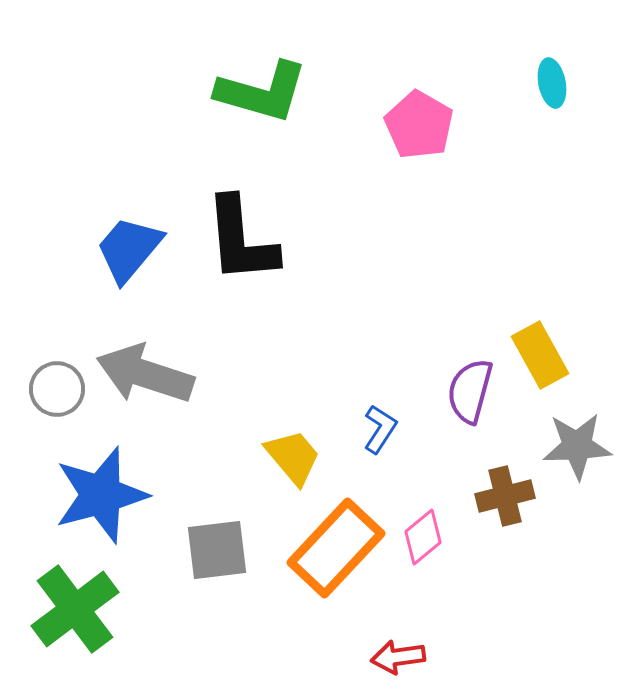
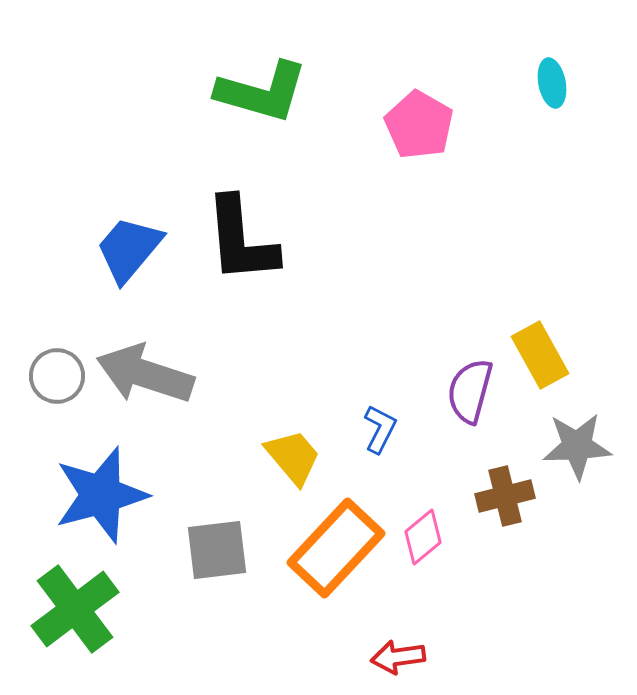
gray circle: moved 13 px up
blue L-shape: rotated 6 degrees counterclockwise
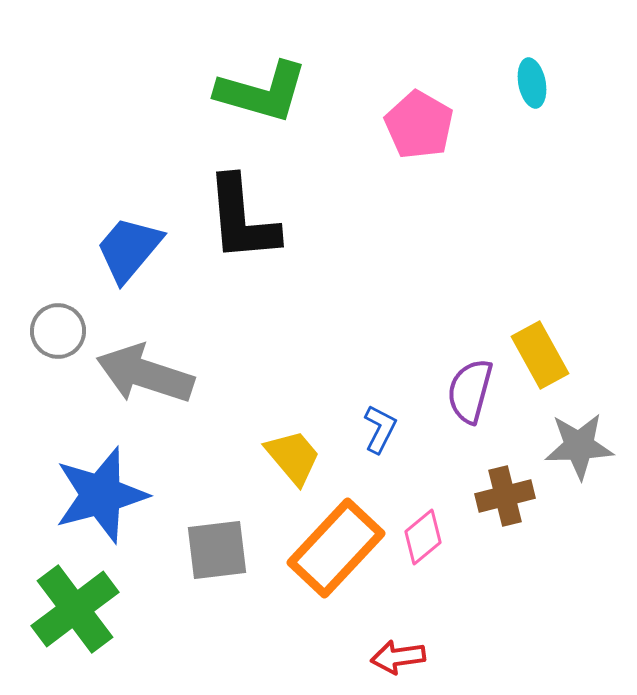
cyan ellipse: moved 20 px left
black L-shape: moved 1 px right, 21 px up
gray circle: moved 1 px right, 45 px up
gray star: moved 2 px right
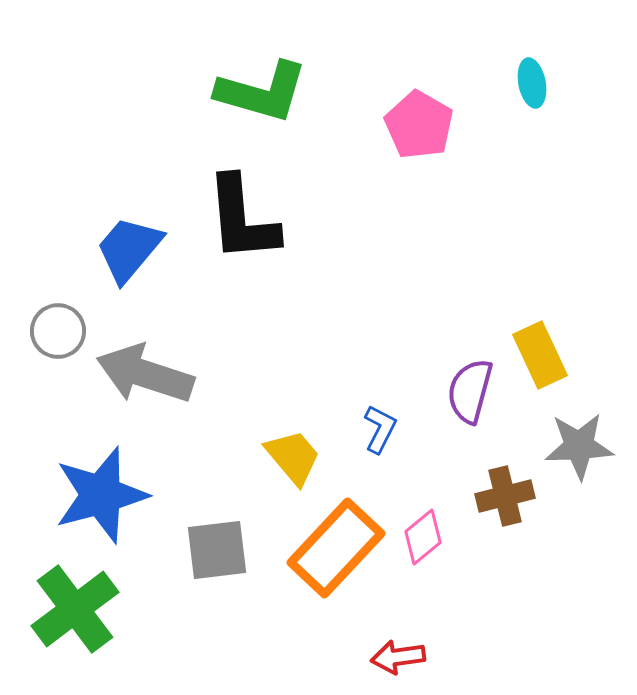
yellow rectangle: rotated 4 degrees clockwise
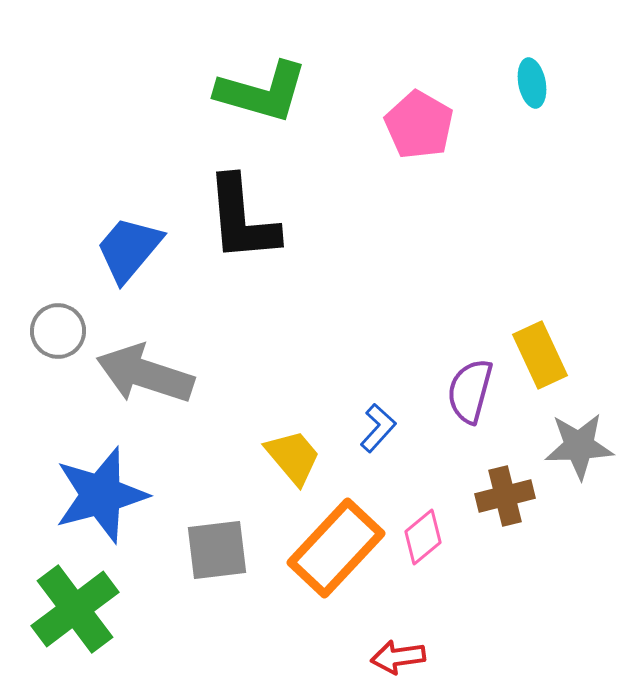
blue L-shape: moved 2 px left, 1 px up; rotated 15 degrees clockwise
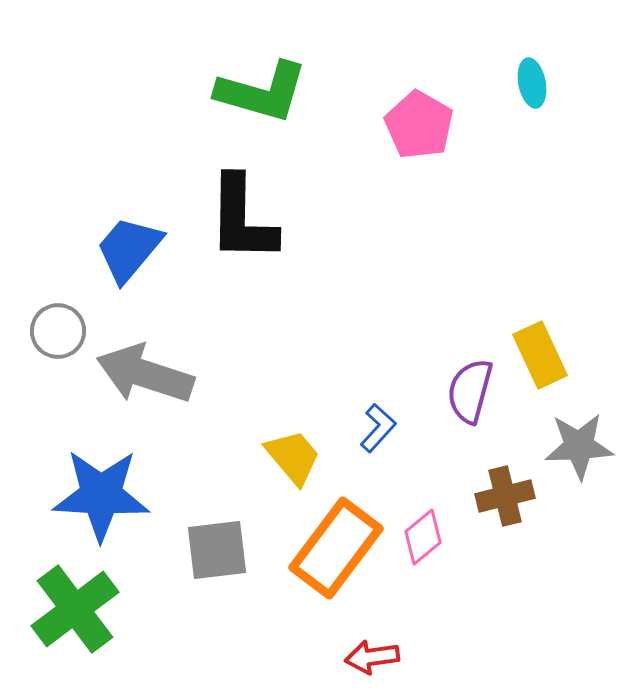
black L-shape: rotated 6 degrees clockwise
blue star: rotated 18 degrees clockwise
orange rectangle: rotated 6 degrees counterclockwise
red arrow: moved 26 px left
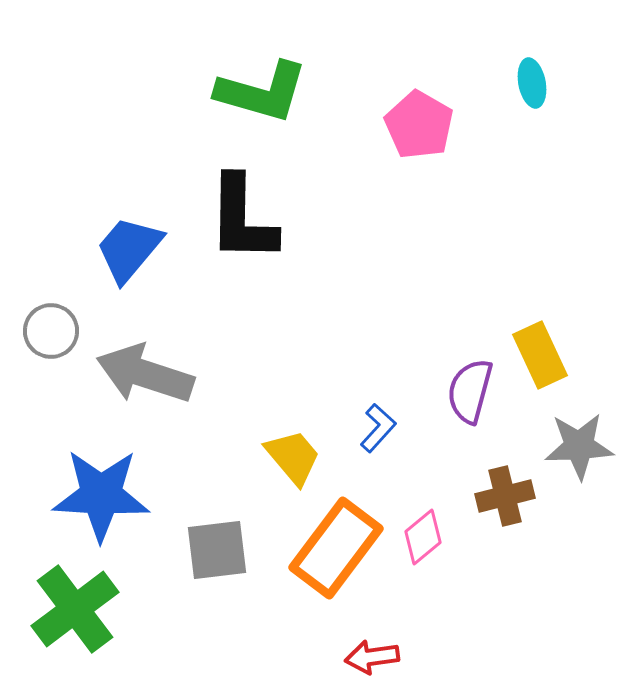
gray circle: moved 7 px left
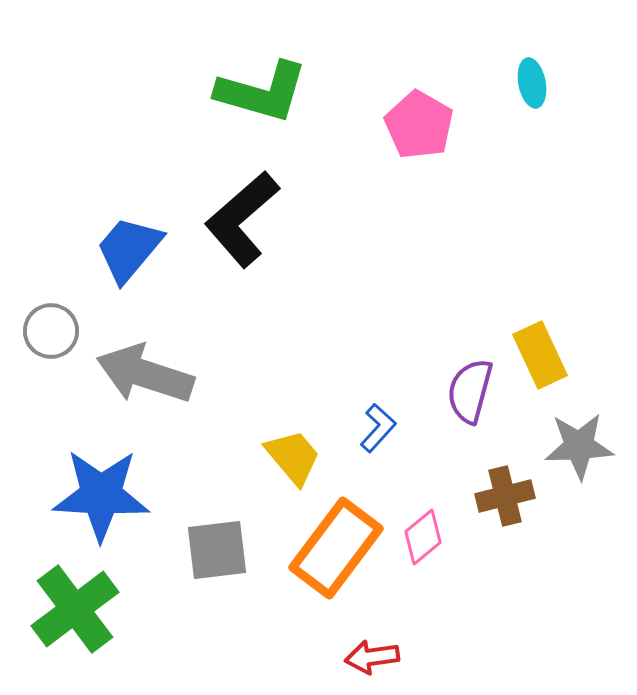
black L-shape: rotated 48 degrees clockwise
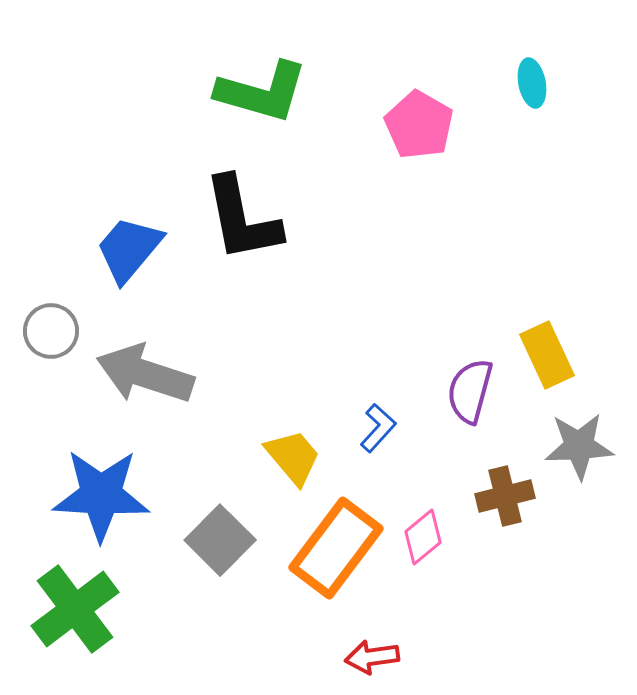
black L-shape: rotated 60 degrees counterclockwise
yellow rectangle: moved 7 px right
gray square: moved 3 px right, 10 px up; rotated 38 degrees counterclockwise
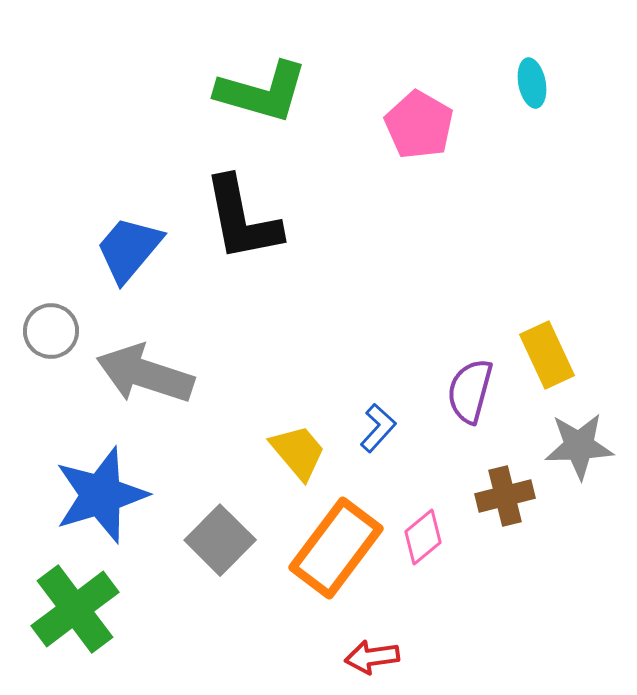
yellow trapezoid: moved 5 px right, 5 px up
blue star: rotated 20 degrees counterclockwise
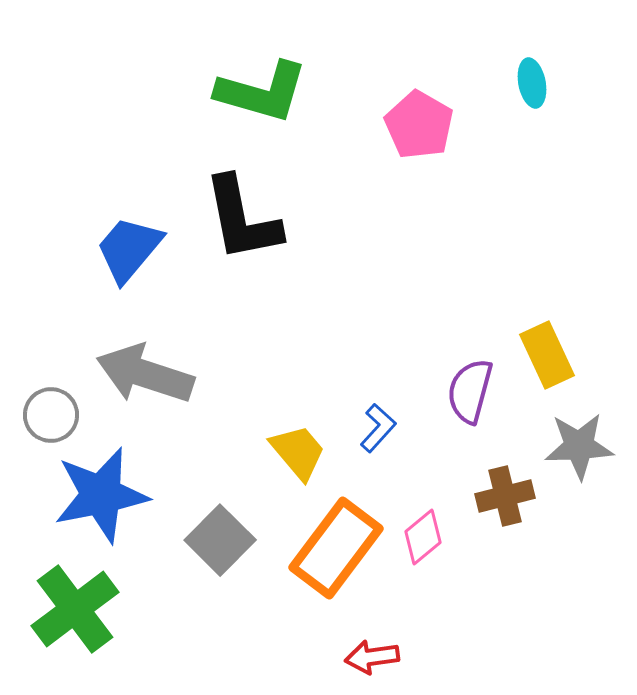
gray circle: moved 84 px down
blue star: rotated 6 degrees clockwise
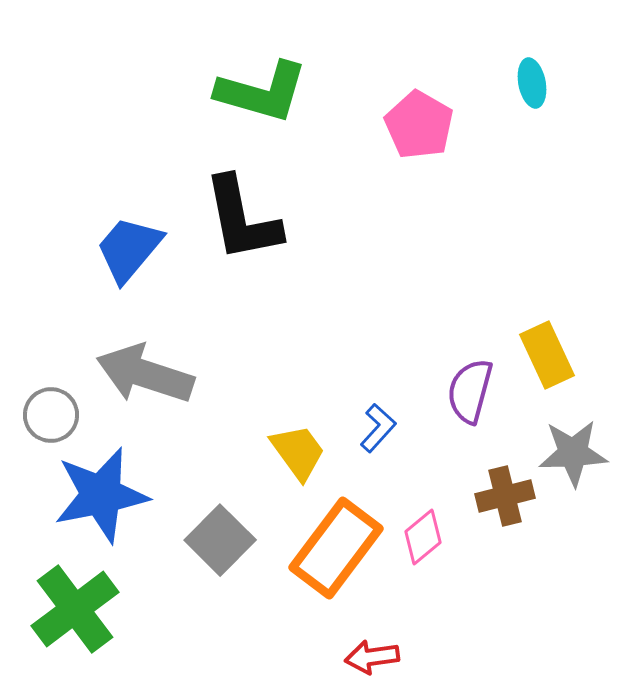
gray star: moved 6 px left, 7 px down
yellow trapezoid: rotated 4 degrees clockwise
